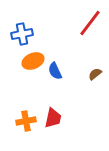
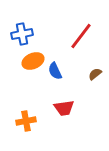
red line: moved 9 px left, 13 px down
red trapezoid: moved 11 px right, 10 px up; rotated 70 degrees clockwise
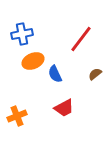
red line: moved 3 px down
blue semicircle: moved 3 px down
red trapezoid: rotated 20 degrees counterclockwise
orange cross: moved 9 px left, 5 px up; rotated 12 degrees counterclockwise
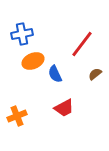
red line: moved 1 px right, 5 px down
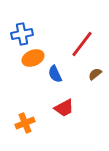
orange ellipse: moved 3 px up
orange cross: moved 8 px right, 7 px down
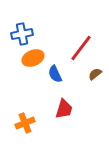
red line: moved 1 px left, 4 px down
red trapezoid: moved 1 px down; rotated 45 degrees counterclockwise
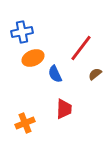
blue cross: moved 2 px up
red trapezoid: rotated 15 degrees counterclockwise
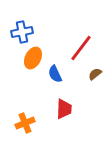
orange ellipse: rotated 40 degrees counterclockwise
